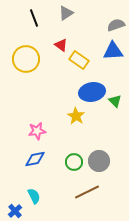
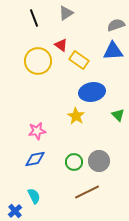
yellow circle: moved 12 px right, 2 px down
green triangle: moved 3 px right, 14 px down
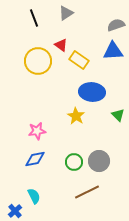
blue ellipse: rotated 15 degrees clockwise
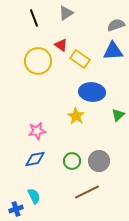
yellow rectangle: moved 1 px right, 1 px up
green triangle: rotated 32 degrees clockwise
green circle: moved 2 px left, 1 px up
blue cross: moved 1 px right, 2 px up; rotated 24 degrees clockwise
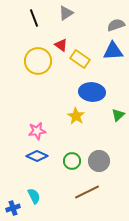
blue diamond: moved 2 px right, 3 px up; rotated 35 degrees clockwise
blue cross: moved 3 px left, 1 px up
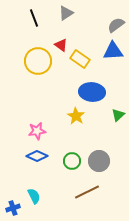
gray semicircle: rotated 18 degrees counterclockwise
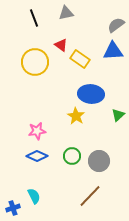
gray triangle: rotated 21 degrees clockwise
yellow circle: moved 3 px left, 1 px down
blue ellipse: moved 1 px left, 2 px down
green circle: moved 5 px up
brown line: moved 3 px right, 4 px down; rotated 20 degrees counterclockwise
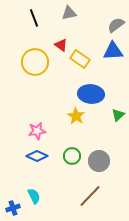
gray triangle: moved 3 px right
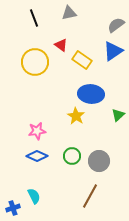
blue triangle: rotated 30 degrees counterclockwise
yellow rectangle: moved 2 px right, 1 px down
brown line: rotated 15 degrees counterclockwise
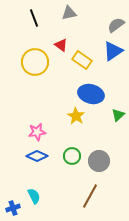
blue ellipse: rotated 10 degrees clockwise
pink star: moved 1 px down
